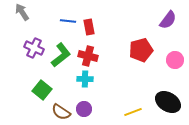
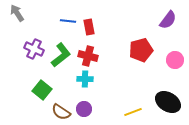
gray arrow: moved 5 px left, 1 px down
purple cross: moved 1 px down
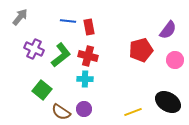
gray arrow: moved 3 px right, 4 px down; rotated 72 degrees clockwise
purple semicircle: moved 10 px down
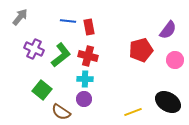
purple circle: moved 10 px up
